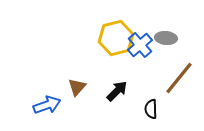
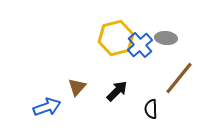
blue arrow: moved 2 px down
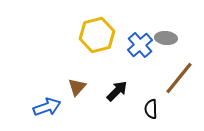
yellow hexagon: moved 19 px left, 3 px up
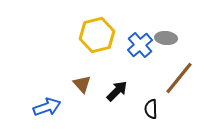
brown triangle: moved 5 px right, 3 px up; rotated 24 degrees counterclockwise
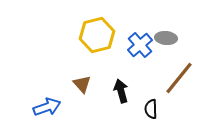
black arrow: moved 4 px right; rotated 60 degrees counterclockwise
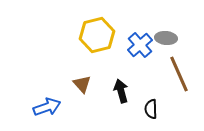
brown line: moved 4 px up; rotated 63 degrees counterclockwise
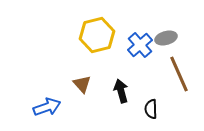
gray ellipse: rotated 20 degrees counterclockwise
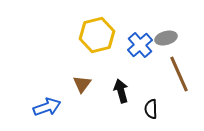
brown triangle: rotated 18 degrees clockwise
